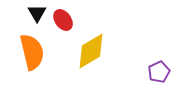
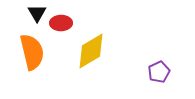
red ellipse: moved 2 px left, 3 px down; rotated 55 degrees counterclockwise
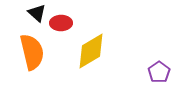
black triangle: rotated 18 degrees counterclockwise
purple pentagon: rotated 10 degrees counterclockwise
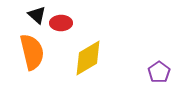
black triangle: moved 2 px down
yellow diamond: moved 3 px left, 7 px down
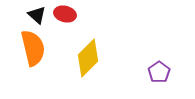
red ellipse: moved 4 px right, 9 px up; rotated 15 degrees clockwise
orange semicircle: moved 1 px right, 4 px up
yellow diamond: rotated 15 degrees counterclockwise
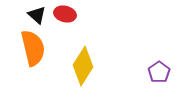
yellow diamond: moved 5 px left, 8 px down; rotated 12 degrees counterclockwise
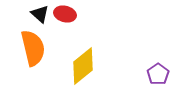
black triangle: moved 3 px right, 1 px up
yellow diamond: rotated 18 degrees clockwise
purple pentagon: moved 1 px left, 2 px down
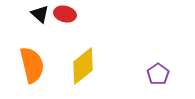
orange semicircle: moved 1 px left, 17 px down
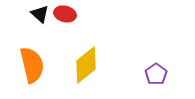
yellow diamond: moved 3 px right, 1 px up
purple pentagon: moved 2 px left
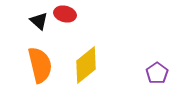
black triangle: moved 1 px left, 7 px down
orange semicircle: moved 8 px right
purple pentagon: moved 1 px right, 1 px up
